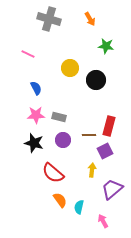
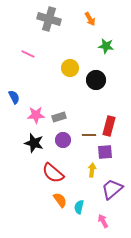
blue semicircle: moved 22 px left, 9 px down
gray rectangle: rotated 32 degrees counterclockwise
purple square: moved 1 px down; rotated 21 degrees clockwise
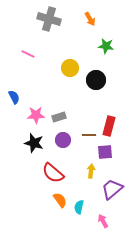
yellow arrow: moved 1 px left, 1 px down
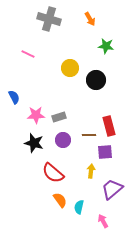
red rectangle: rotated 30 degrees counterclockwise
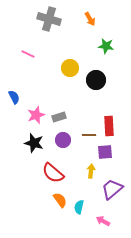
pink star: rotated 18 degrees counterclockwise
red rectangle: rotated 12 degrees clockwise
pink arrow: rotated 32 degrees counterclockwise
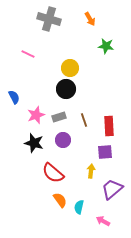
black circle: moved 30 px left, 9 px down
brown line: moved 5 px left, 15 px up; rotated 72 degrees clockwise
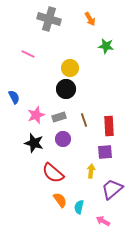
purple circle: moved 1 px up
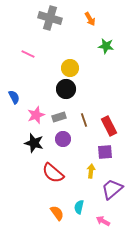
gray cross: moved 1 px right, 1 px up
red rectangle: rotated 24 degrees counterclockwise
orange semicircle: moved 3 px left, 13 px down
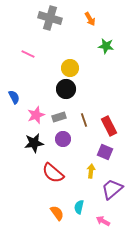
black star: rotated 24 degrees counterclockwise
purple square: rotated 28 degrees clockwise
